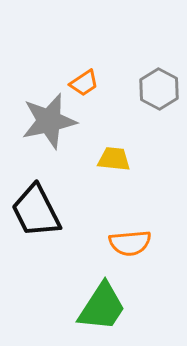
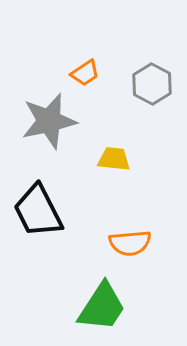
orange trapezoid: moved 1 px right, 10 px up
gray hexagon: moved 7 px left, 5 px up
black trapezoid: moved 2 px right
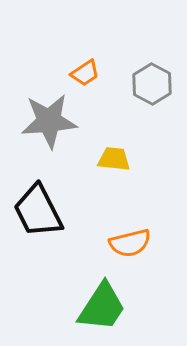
gray star: rotated 8 degrees clockwise
orange semicircle: rotated 9 degrees counterclockwise
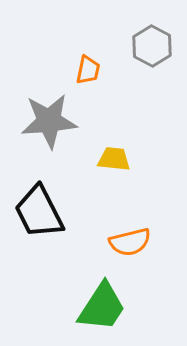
orange trapezoid: moved 3 px right, 3 px up; rotated 44 degrees counterclockwise
gray hexagon: moved 38 px up
black trapezoid: moved 1 px right, 1 px down
orange semicircle: moved 1 px up
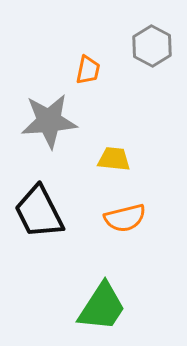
orange semicircle: moved 5 px left, 24 px up
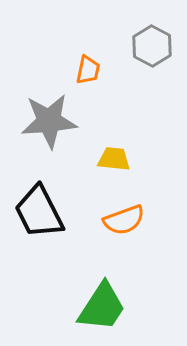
orange semicircle: moved 1 px left, 2 px down; rotated 6 degrees counterclockwise
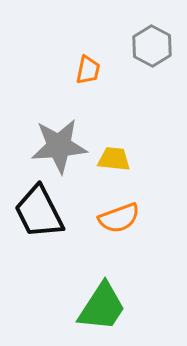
gray star: moved 10 px right, 25 px down
orange semicircle: moved 5 px left, 2 px up
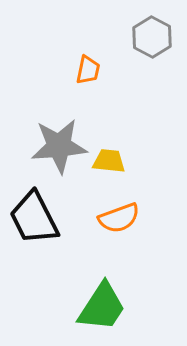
gray hexagon: moved 9 px up
yellow trapezoid: moved 5 px left, 2 px down
black trapezoid: moved 5 px left, 6 px down
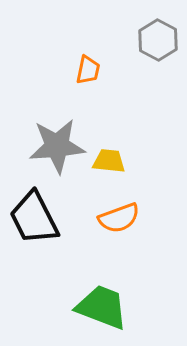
gray hexagon: moved 6 px right, 3 px down
gray star: moved 2 px left
green trapezoid: rotated 102 degrees counterclockwise
